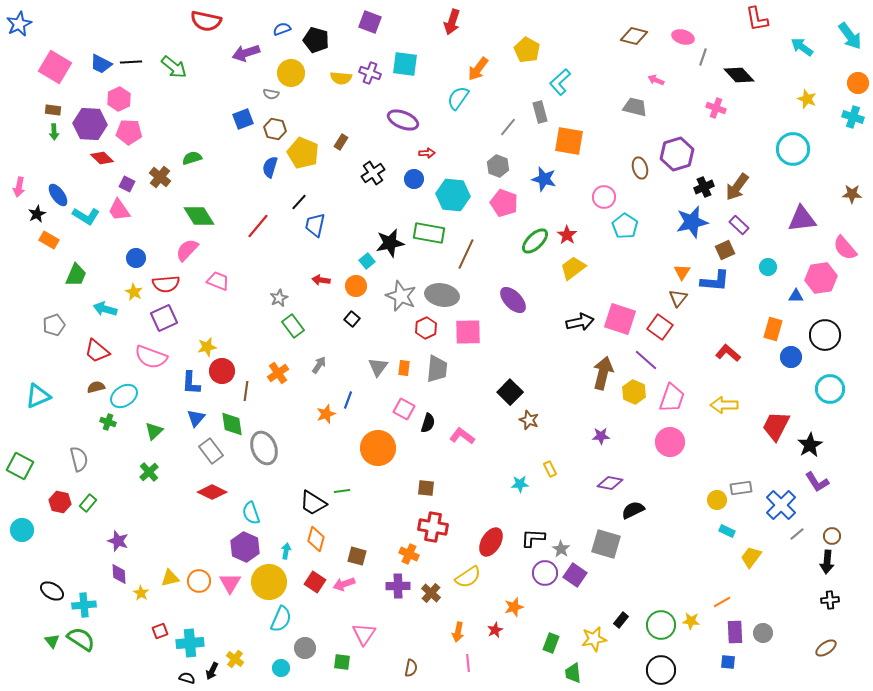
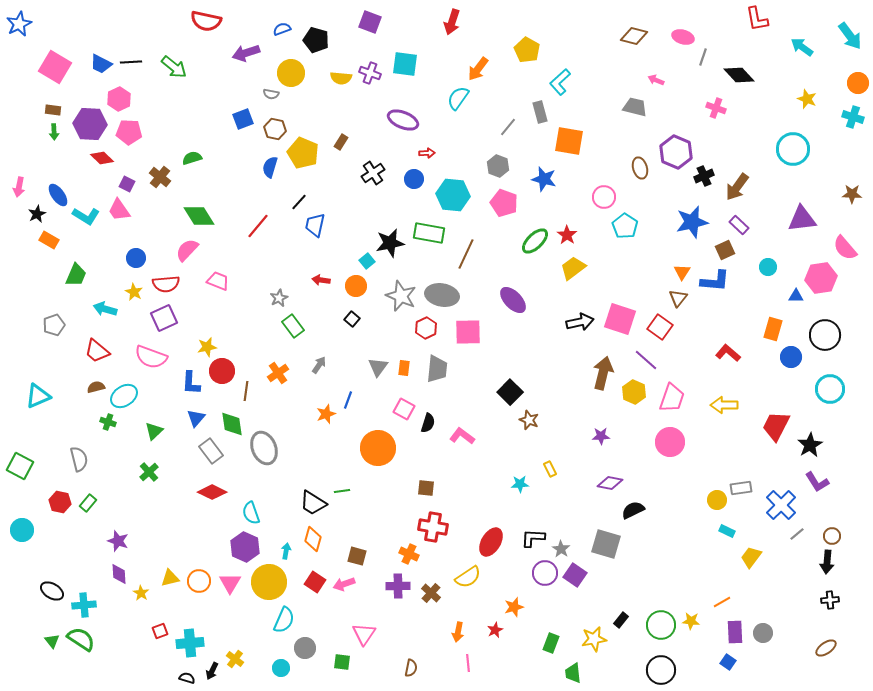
purple hexagon at (677, 154): moved 1 px left, 2 px up; rotated 20 degrees counterclockwise
black cross at (704, 187): moved 11 px up
orange diamond at (316, 539): moved 3 px left
cyan semicircle at (281, 619): moved 3 px right, 1 px down
blue square at (728, 662): rotated 28 degrees clockwise
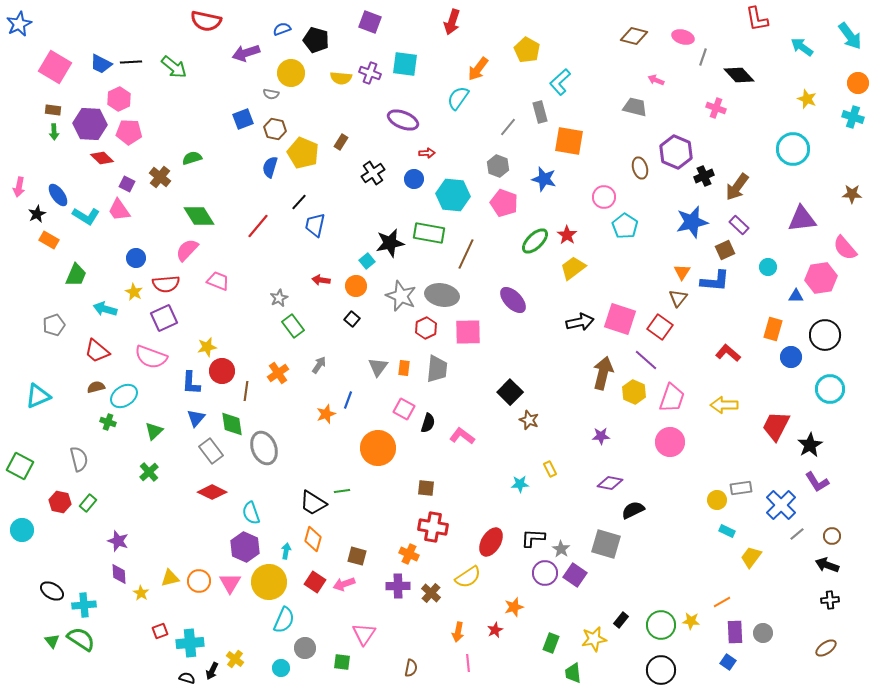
black arrow at (827, 562): moved 3 px down; rotated 105 degrees clockwise
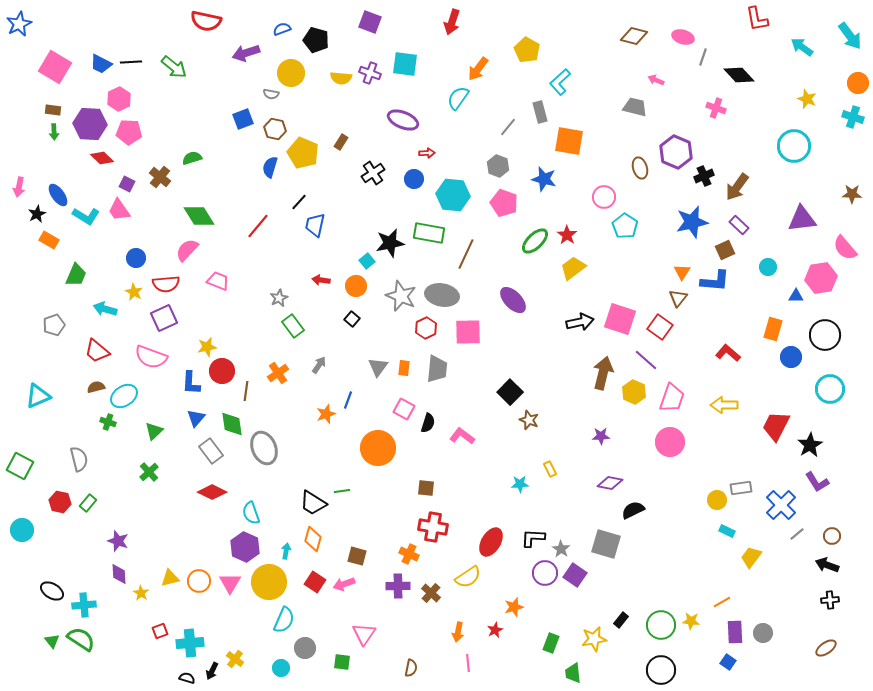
cyan circle at (793, 149): moved 1 px right, 3 px up
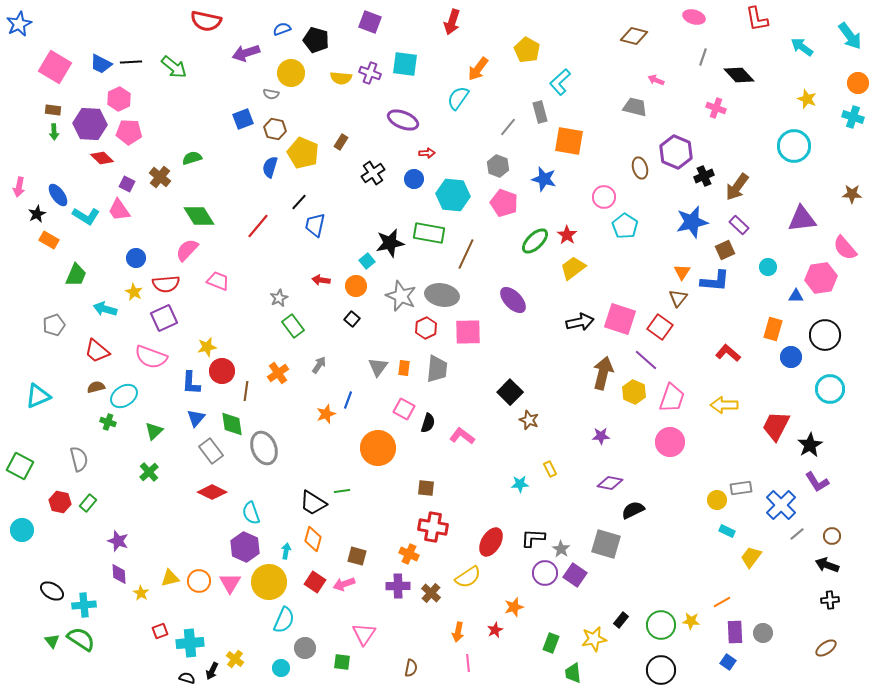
pink ellipse at (683, 37): moved 11 px right, 20 px up
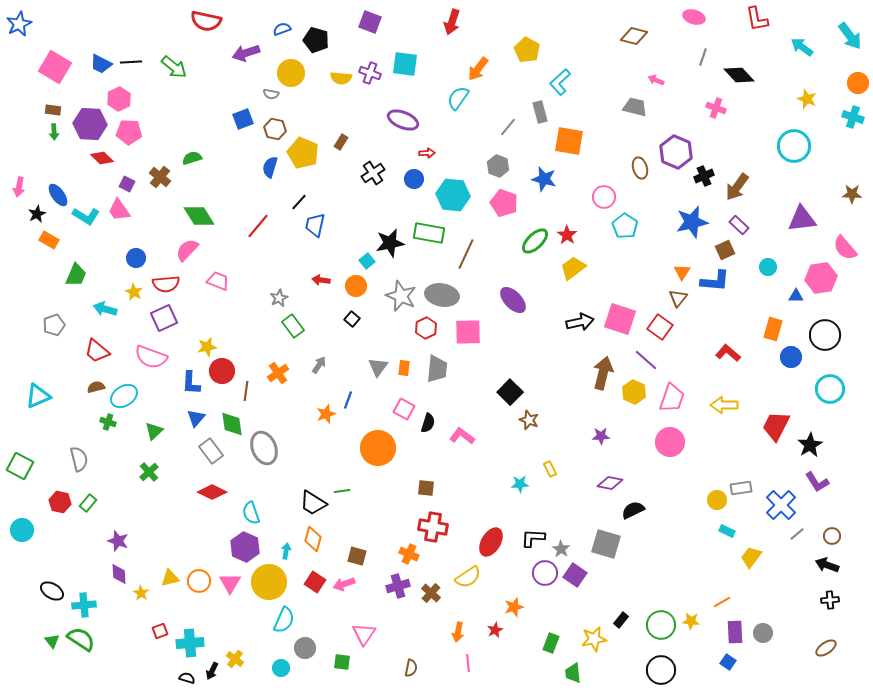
purple cross at (398, 586): rotated 15 degrees counterclockwise
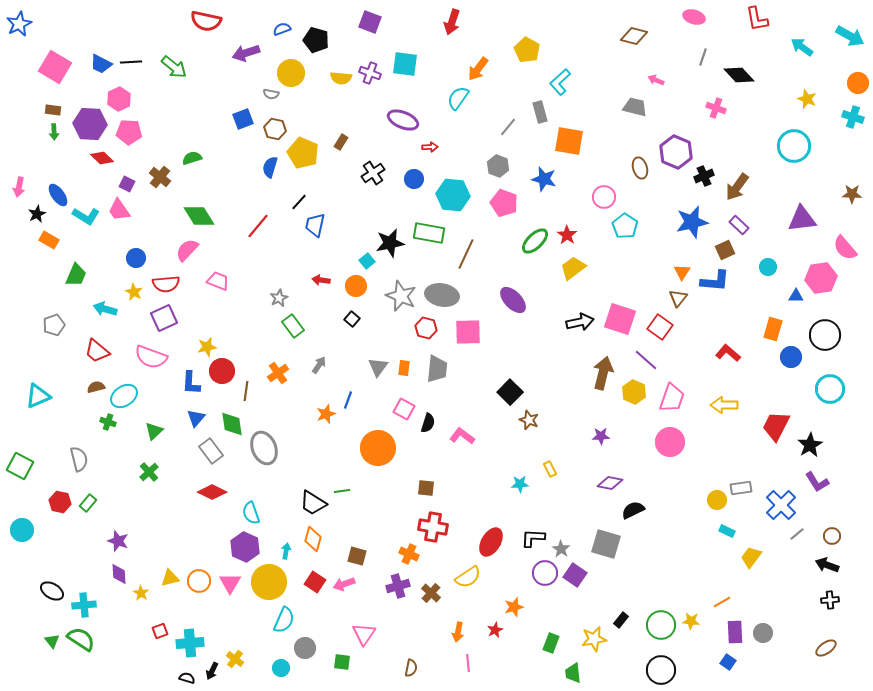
cyan arrow at (850, 36): rotated 24 degrees counterclockwise
red arrow at (427, 153): moved 3 px right, 6 px up
red hexagon at (426, 328): rotated 20 degrees counterclockwise
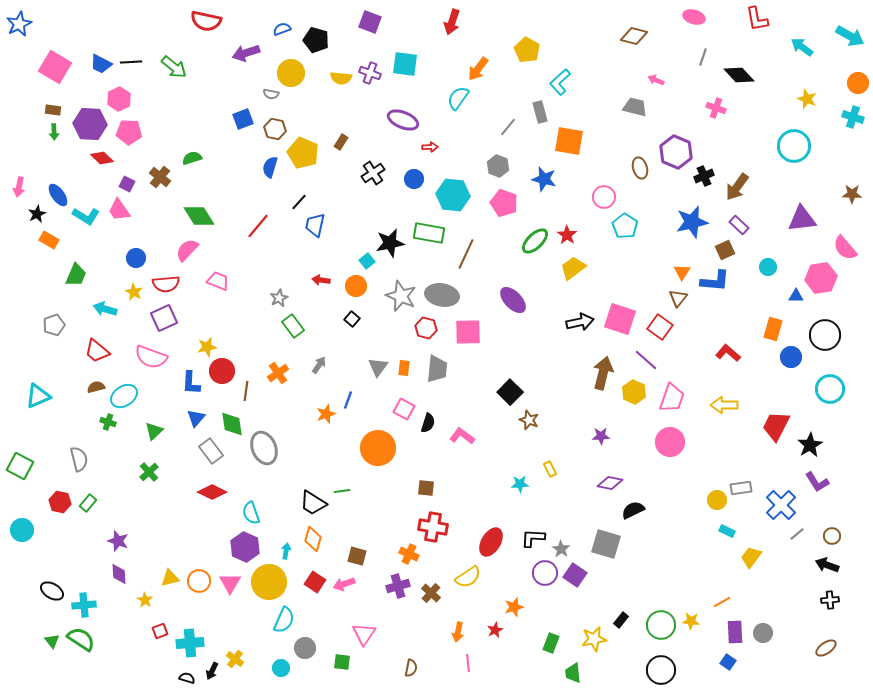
yellow star at (141, 593): moved 4 px right, 7 px down
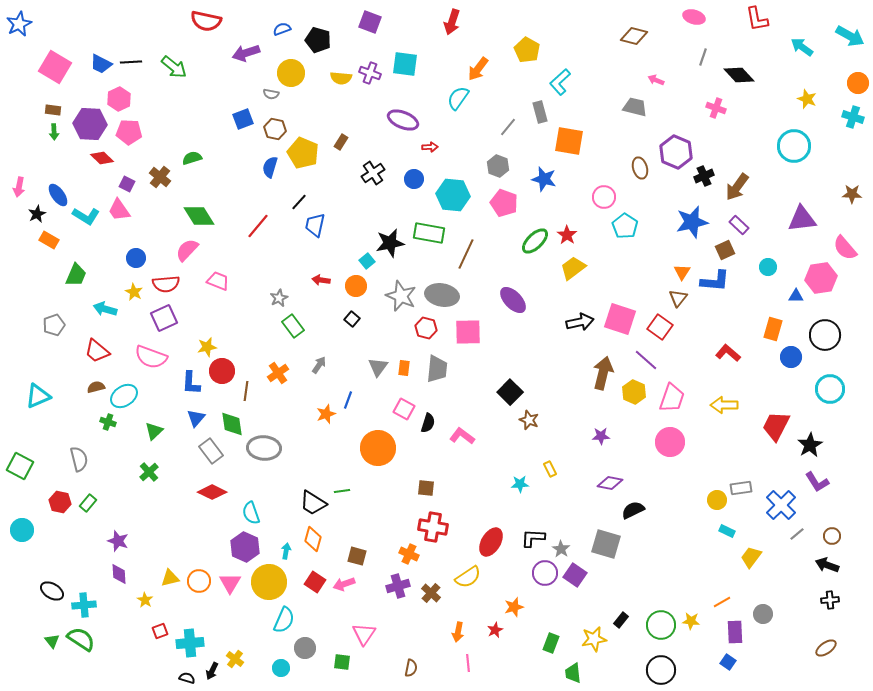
black pentagon at (316, 40): moved 2 px right
gray ellipse at (264, 448): rotated 64 degrees counterclockwise
gray circle at (763, 633): moved 19 px up
